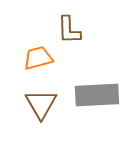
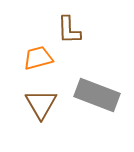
gray rectangle: rotated 24 degrees clockwise
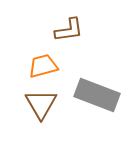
brown L-shape: rotated 96 degrees counterclockwise
orange trapezoid: moved 5 px right, 8 px down
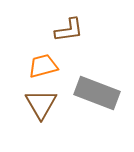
gray rectangle: moved 2 px up
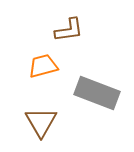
brown triangle: moved 18 px down
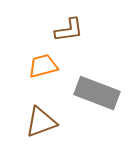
brown triangle: rotated 40 degrees clockwise
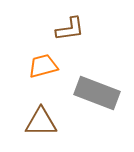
brown L-shape: moved 1 px right, 1 px up
brown triangle: rotated 20 degrees clockwise
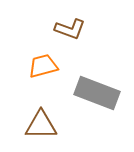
brown L-shape: rotated 28 degrees clockwise
brown triangle: moved 3 px down
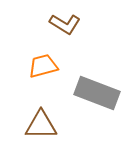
brown L-shape: moved 5 px left, 5 px up; rotated 12 degrees clockwise
